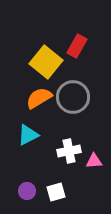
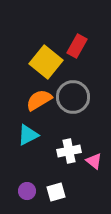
orange semicircle: moved 2 px down
pink triangle: rotated 42 degrees clockwise
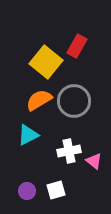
gray circle: moved 1 px right, 4 px down
white square: moved 2 px up
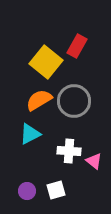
cyan triangle: moved 2 px right, 1 px up
white cross: rotated 15 degrees clockwise
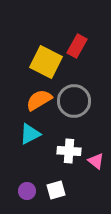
yellow square: rotated 12 degrees counterclockwise
pink triangle: moved 2 px right
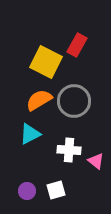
red rectangle: moved 1 px up
white cross: moved 1 px up
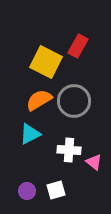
red rectangle: moved 1 px right, 1 px down
pink triangle: moved 2 px left, 1 px down
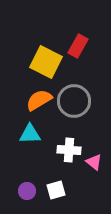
cyan triangle: rotated 25 degrees clockwise
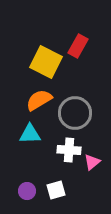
gray circle: moved 1 px right, 12 px down
pink triangle: moved 2 px left; rotated 42 degrees clockwise
